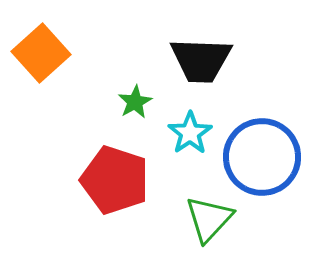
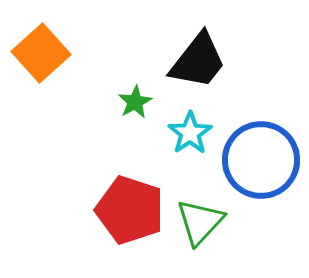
black trapezoid: moved 3 px left, 1 px down; rotated 54 degrees counterclockwise
blue circle: moved 1 px left, 3 px down
red pentagon: moved 15 px right, 30 px down
green triangle: moved 9 px left, 3 px down
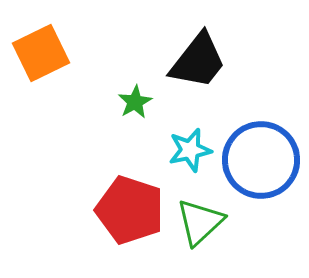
orange square: rotated 16 degrees clockwise
cyan star: moved 17 px down; rotated 21 degrees clockwise
green triangle: rotated 4 degrees clockwise
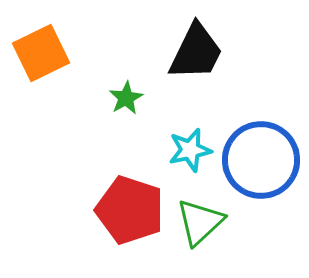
black trapezoid: moved 2 px left, 9 px up; rotated 12 degrees counterclockwise
green star: moved 9 px left, 4 px up
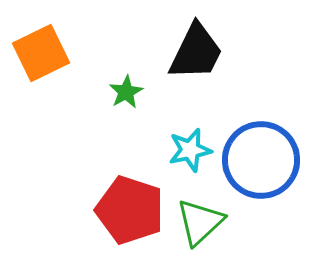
green star: moved 6 px up
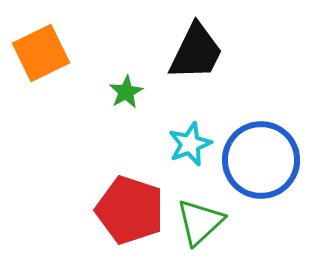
cyan star: moved 6 px up; rotated 9 degrees counterclockwise
